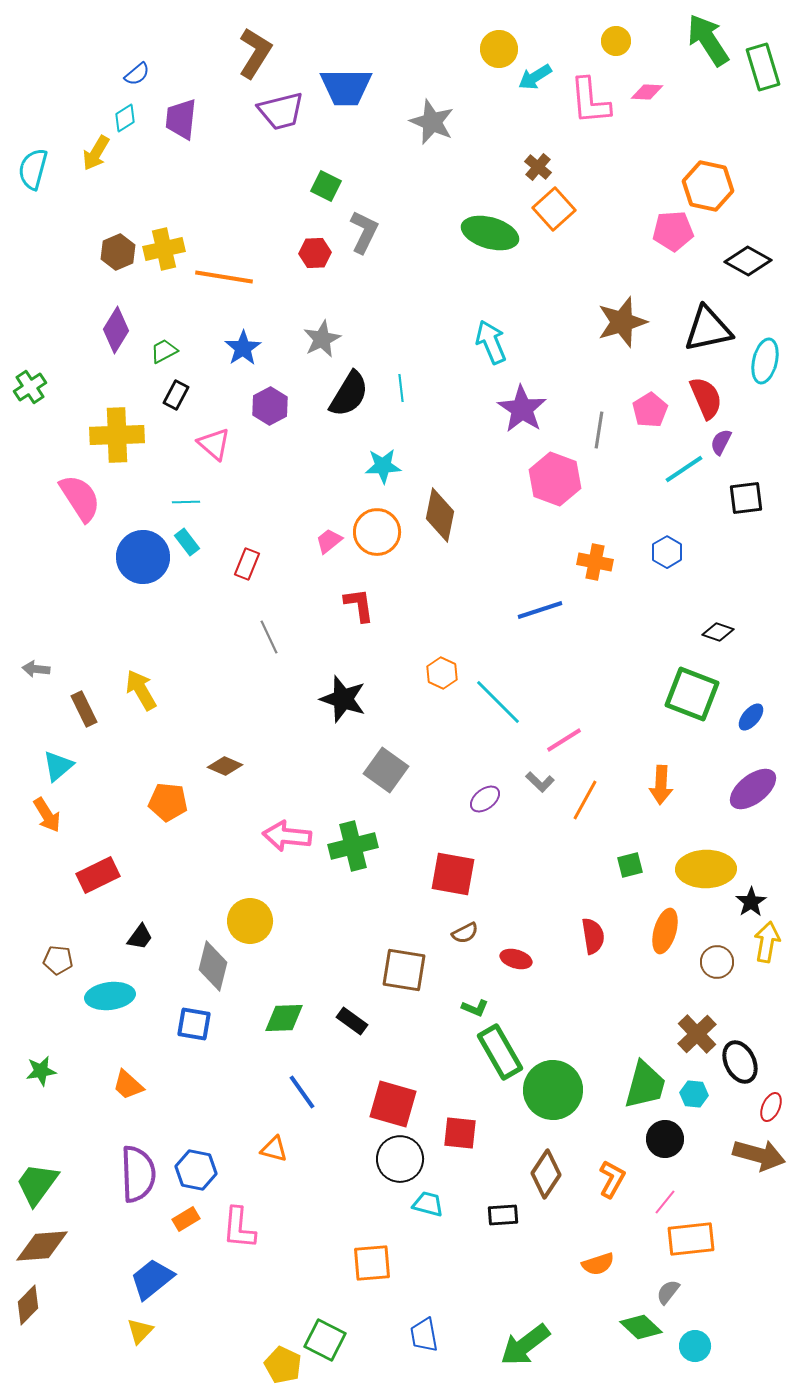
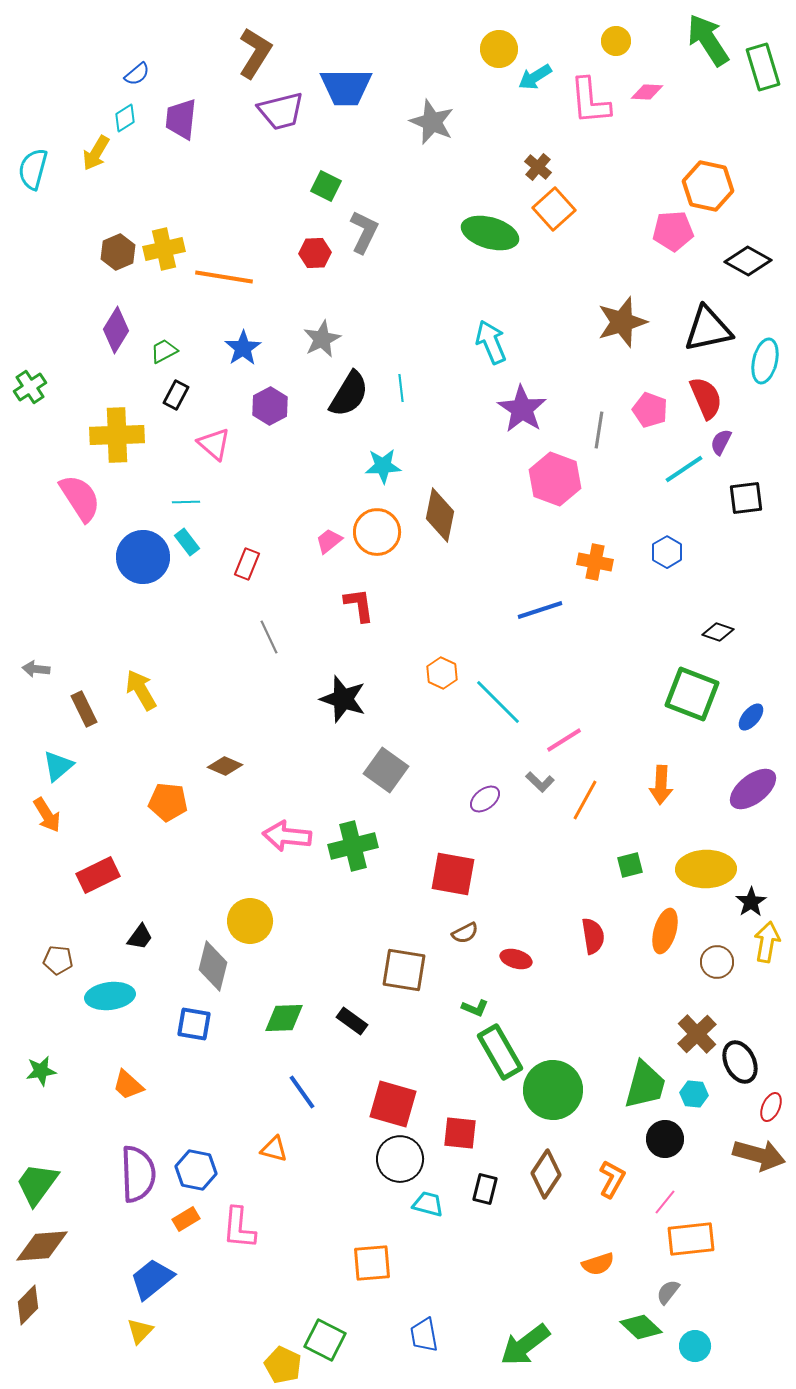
pink pentagon at (650, 410): rotated 20 degrees counterclockwise
black rectangle at (503, 1215): moved 18 px left, 26 px up; rotated 72 degrees counterclockwise
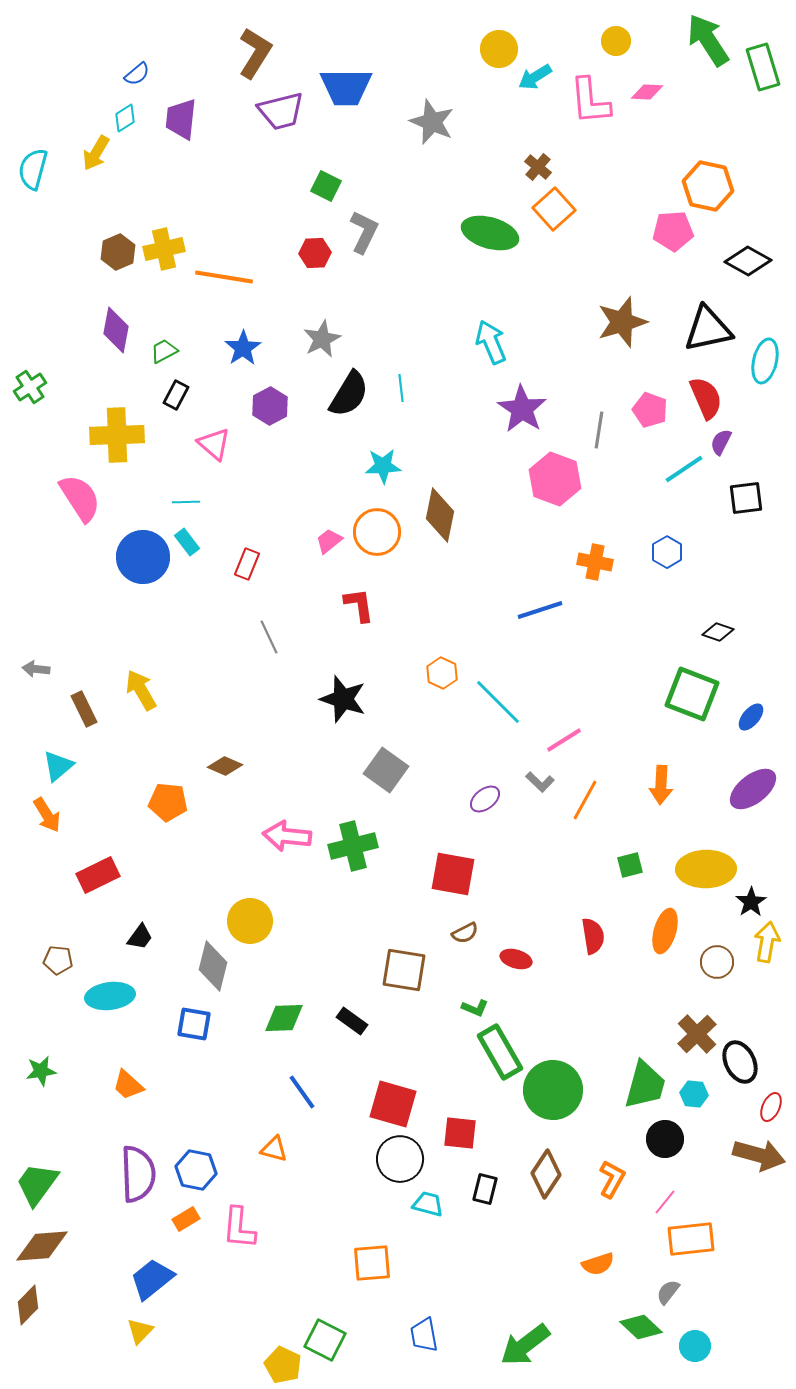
purple diamond at (116, 330): rotated 21 degrees counterclockwise
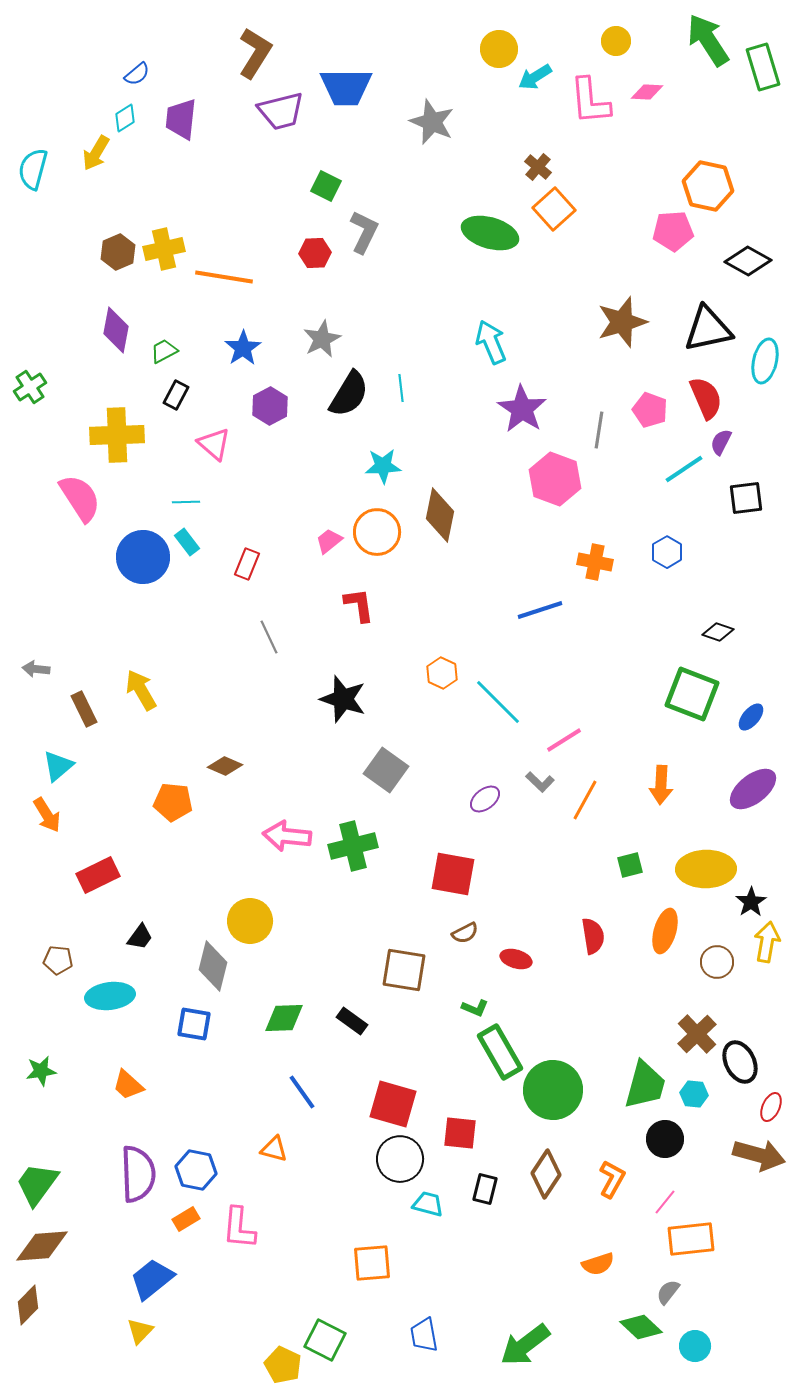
orange pentagon at (168, 802): moved 5 px right
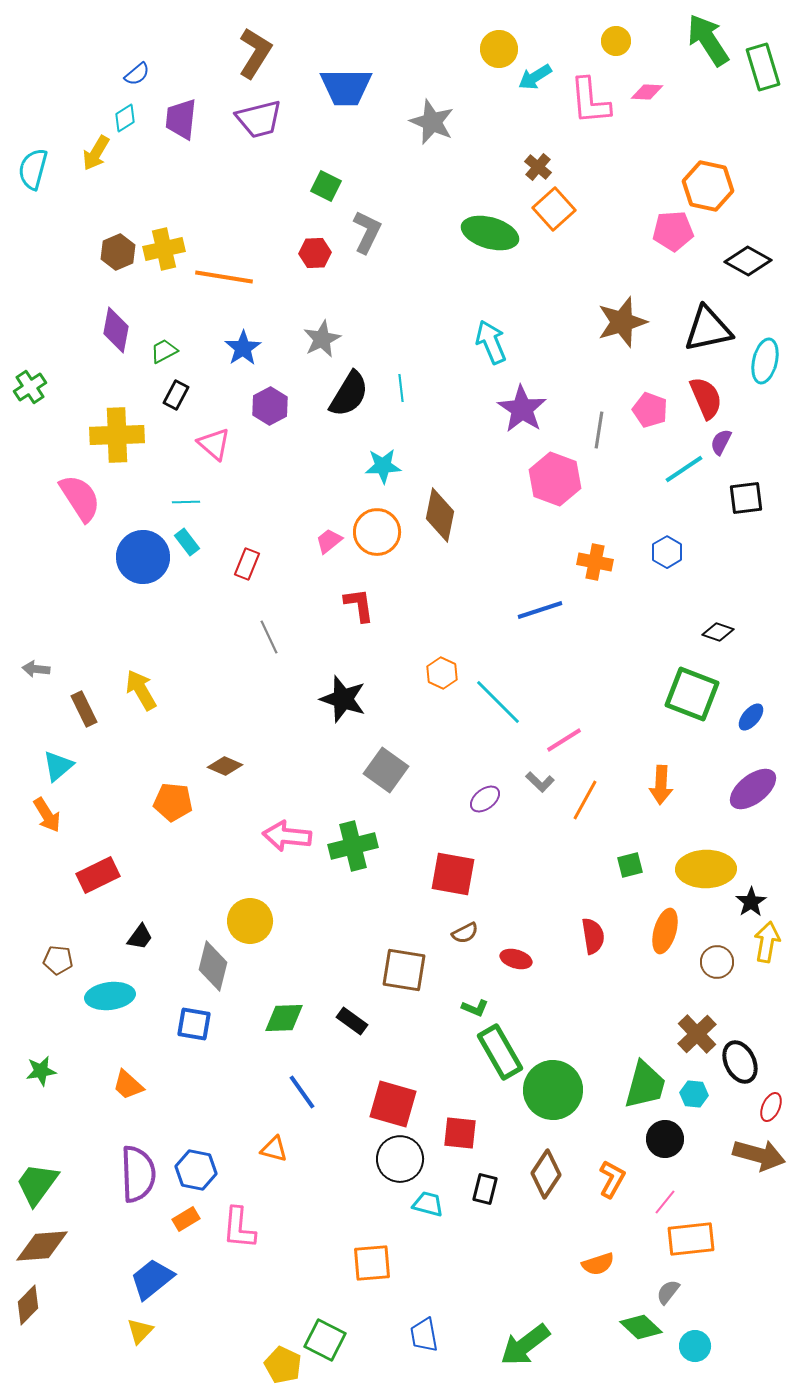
purple trapezoid at (281, 111): moved 22 px left, 8 px down
gray L-shape at (364, 232): moved 3 px right
